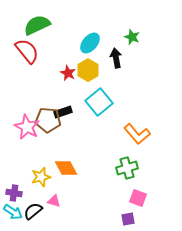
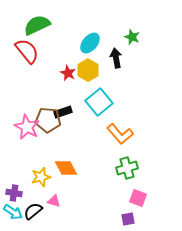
orange L-shape: moved 17 px left
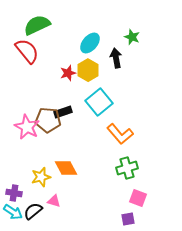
red star: rotated 28 degrees clockwise
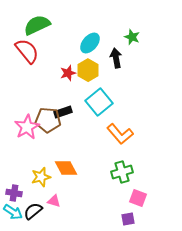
pink star: rotated 15 degrees clockwise
green cross: moved 5 px left, 4 px down
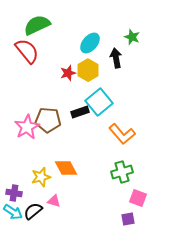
black rectangle: moved 17 px right
orange L-shape: moved 2 px right
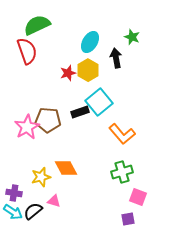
cyan ellipse: moved 1 px up; rotated 10 degrees counterclockwise
red semicircle: rotated 20 degrees clockwise
pink square: moved 1 px up
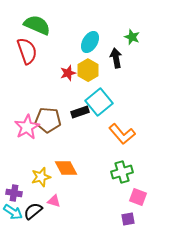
green semicircle: rotated 48 degrees clockwise
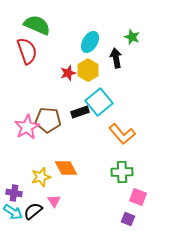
green cross: rotated 15 degrees clockwise
pink triangle: rotated 40 degrees clockwise
purple square: rotated 32 degrees clockwise
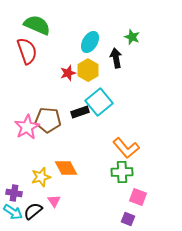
orange L-shape: moved 4 px right, 14 px down
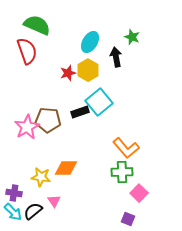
black arrow: moved 1 px up
orange diamond: rotated 60 degrees counterclockwise
yellow star: rotated 24 degrees clockwise
pink square: moved 1 px right, 4 px up; rotated 24 degrees clockwise
cyan arrow: rotated 12 degrees clockwise
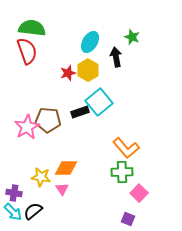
green semicircle: moved 5 px left, 3 px down; rotated 16 degrees counterclockwise
pink triangle: moved 8 px right, 12 px up
